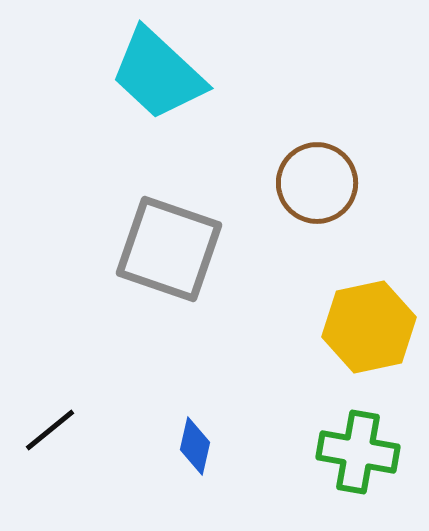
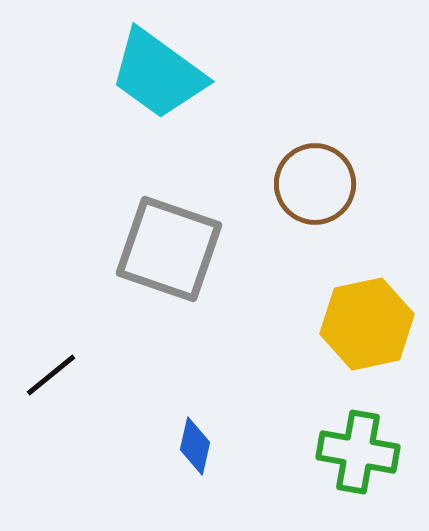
cyan trapezoid: rotated 7 degrees counterclockwise
brown circle: moved 2 px left, 1 px down
yellow hexagon: moved 2 px left, 3 px up
black line: moved 1 px right, 55 px up
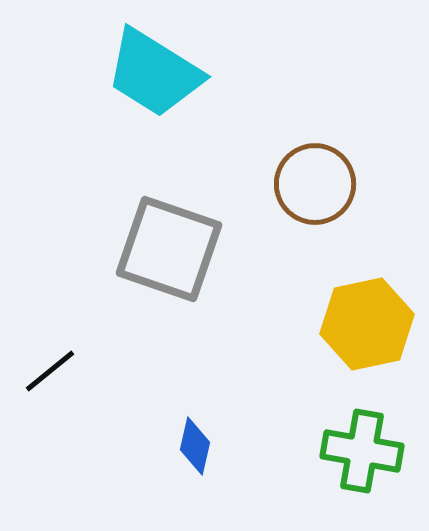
cyan trapezoid: moved 4 px left, 1 px up; rotated 4 degrees counterclockwise
black line: moved 1 px left, 4 px up
green cross: moved 4 px right, 1 px up
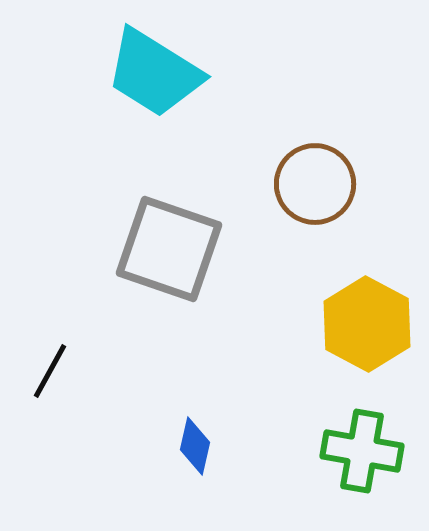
yellow hexagon: rotated 20 degrees counterclockwise
black line: rotated 22 degrees counterclockwise
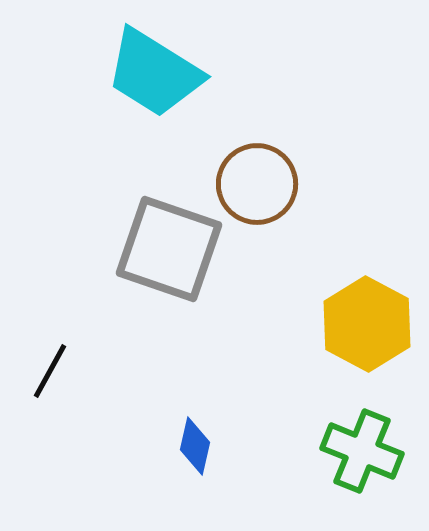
brown circle: moved 58 px left
green cross: rotated 12 degrees clockwise
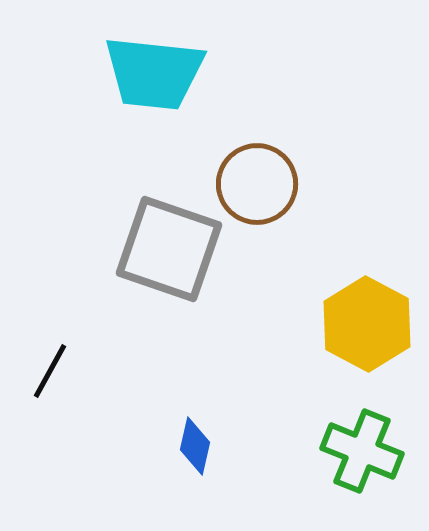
cyan trapezoid: rotated 26 degrees counterclockwise
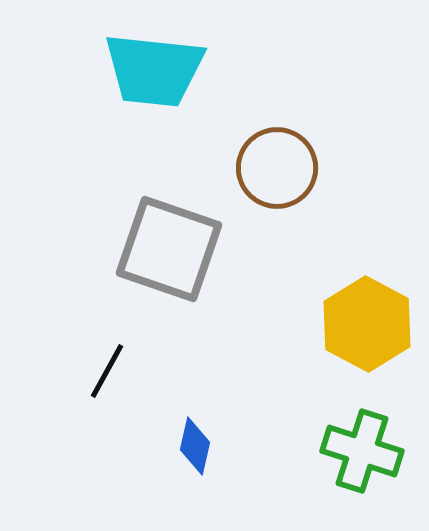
cyan trapezoid: moved 3 px up
brown circle: moved 20 px right, 16 px up
black line: moved 57 px right
green cross: rotated 4 degrees counterclockwise
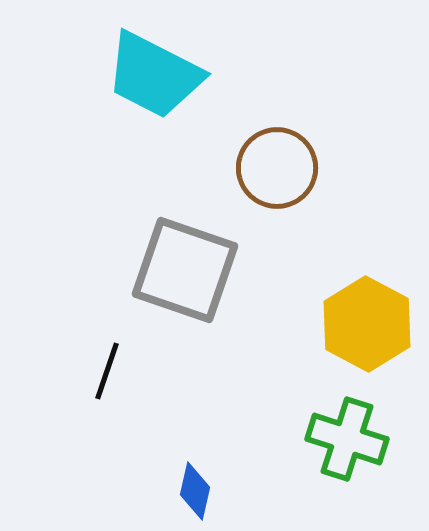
cyan trapezoid: moved 5 px down; rotated 21 degrees clockwise
gray square: moved 16 px right, 21 px down
black line: rotated 10 degrees counterclockwise
blue diamond: moved 45 px down
green cross: moved 15 px left, 12 px up
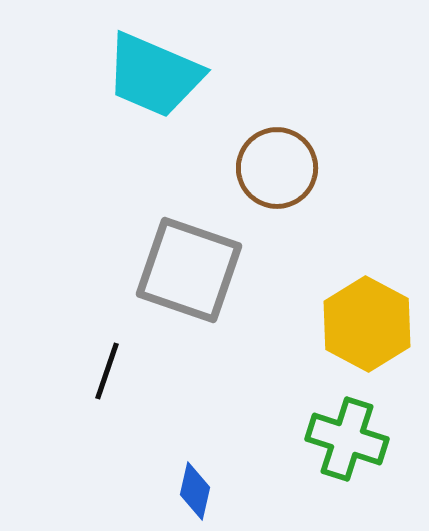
cyan trapezoid: rotated 4 degrees counterclockwise
gray square: moved 4 px right
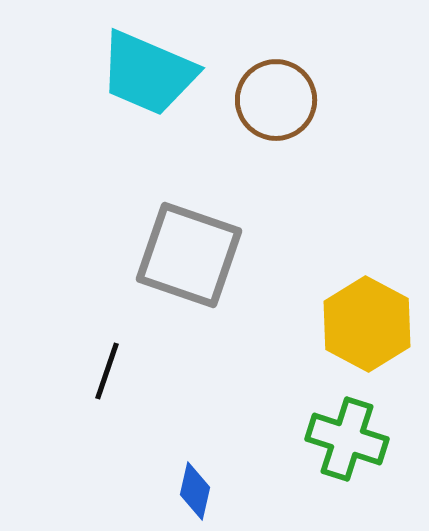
cyan trapezoid: moved 6 px left, 2 px up
brown circle: moved 1 px left, 68 px up
gray square: moved 15 px up
